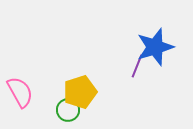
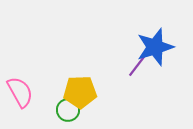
purple line: rotated 15 degrees clockwise
yellow pentagon: rotated 16 degrees clockwise
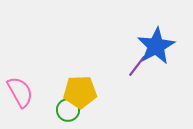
blue star: moved 1 px right, 1 px up; rotated 12 degrees counterclockwise
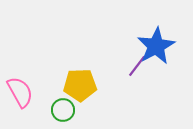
yellow pentagon: moved 7 px up
green circle: moved 5 px left
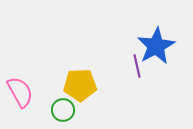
purple line: rotated 50 degrees counterclockwise
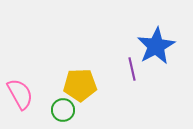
purple line: moved 5 px left, 3 px down
pink semicircle: moved 2 px down
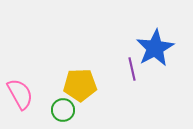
blue star: moved 1 px left, 2 px down
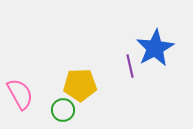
purple line: moved 2 px left, 3 px up
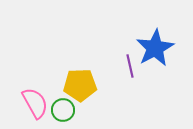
pink semicircle: moved 15 px right, 9 px down
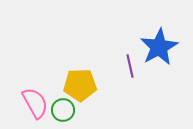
blue star: moved 4 px right, 1 px up
